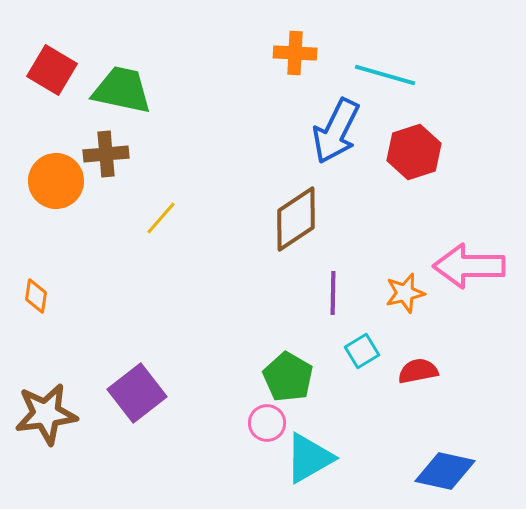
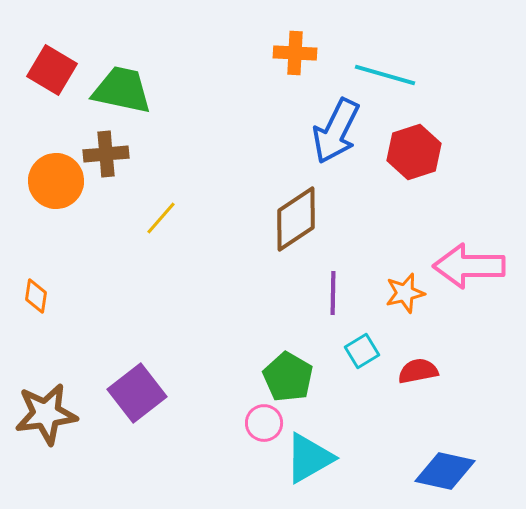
pink circle: moved 3 px left
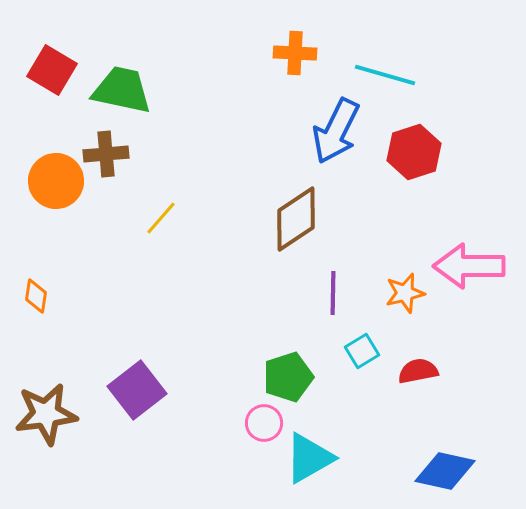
green pentagon: rotated 24 degrees clockwise
purple square: moved 3 px up
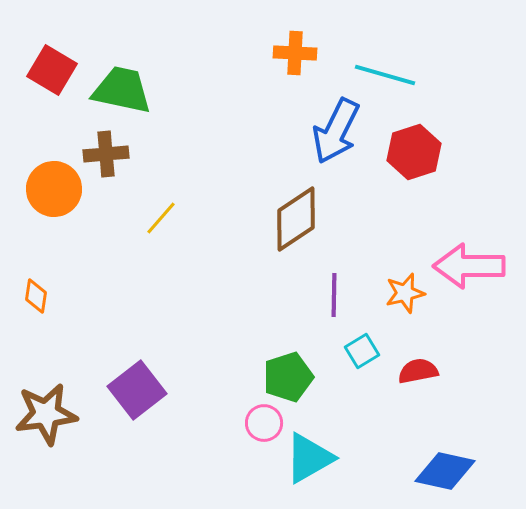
orange circle: moved 2 px left, 8 px down
purple line: moved 1 px right, 2 px down
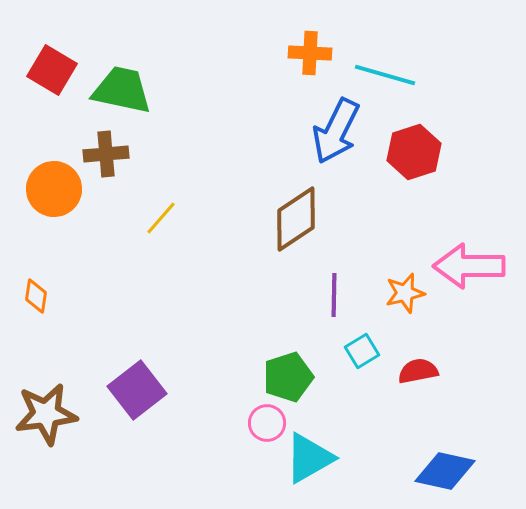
orange cross: moved 15 px right
pink circle: moved 3 px right
